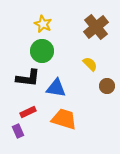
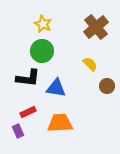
orange trapezoid: moved 4 px left, 4 px down; rotated 20 degrees counterclockwise
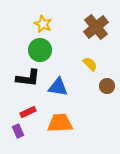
green circle: moved 2 px left, 1 px up
blue triangle: moved 2 px right, 1 px up
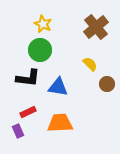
brown circle: moved 2 px up
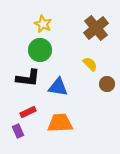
brown cross: moved 1 px down
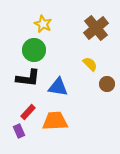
green circle: moved 6 px left
red rectangle: rotated 21 degrees counterclockwise
orange trapezoid: moved 5 px left, 2 px up
purple rectangle: moved 1 px right
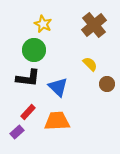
brown cross: moved 2 px left, 3 px up
blue triangle: rotated 35 degrees clockwise
orange trapezoid: moved 2 px right
purple rectangle: moved 2 px left, 1 px down; rotated 72 degrees clockwise
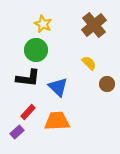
green circle: moved 2 px right
yellow semicircle: moved 1 px left, 1 px up
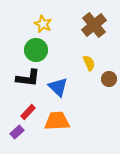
yellow semicircle: rotated 21 degrees clockwise
brown circle: moved 2 px right, 5 px up
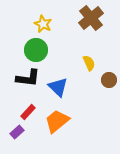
brown cross: moved 3 px left, 7 px up
brown circle: moved 1 px down
orange trapezoid: rotated 36 degrees counterclockwise
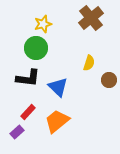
yellow star: rotated 30 degrees clockwise
green circle: moved 2 px up
yellow semicircle: rotated 42 degrees clockwise
